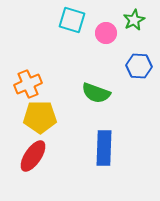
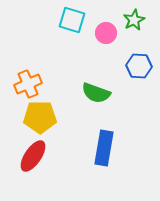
blue rectangle: rotated 8 degrees clockwise
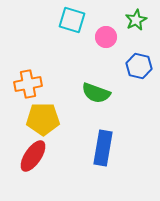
green star: moved 2 px right
pink circle: moved 4 px down
blue hexagon: rotated 10 degrees clockwise
orange cross: rotated 12 degrees clockwise
yellow pentagon: moved 3 px right, 2 px down
blue rectangle: moved 1 px left
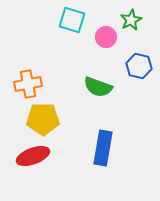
green star: moved 5 px left
green semicircle: moved 2 px right, 6 px up
red ellipse: rotated 36 degrees clockwise
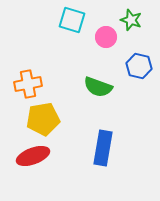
green star: rotated 25 degrees counterclockwise
yellow pentagon: rotated 8 degrees counterclockwise
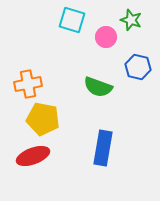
blue hexagon: moved 1 px left, 1 px down
yellow pentagon: rotated 20 degrees clockwise
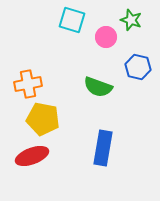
red ellipse: moved 1 px left
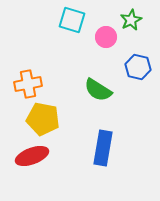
green star: rotated 25 degrees clockwise
green semicircle: moved 3 px down; rotated 12 degrees clockwise
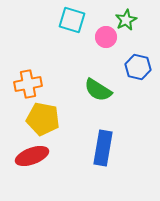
green star: moved 5 px left
